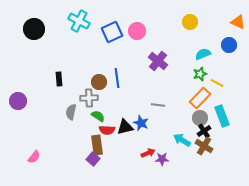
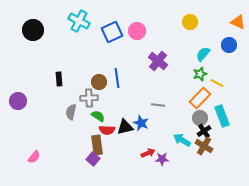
black circle: moved 1 px left, 1 px down
cyan semicircle: rotated 28 degrees counterclockwise
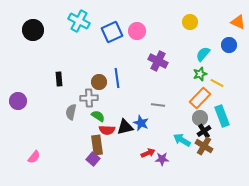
purple cross: rotated 12 degrees counterclockwise
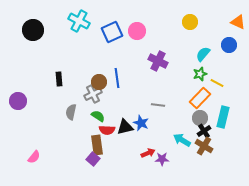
gray cross: moved 4 px right, 4 px up; rotated 24 degrees counterclockwise
cyan rectangle: moved 1 px right, 1 px down; rotated 35 degrees clockwise
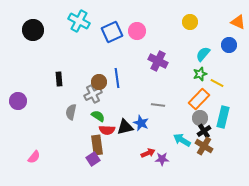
orange rectangle: moved 1 px left, 1 px down
purple square: rotated 16 degrees clockwise
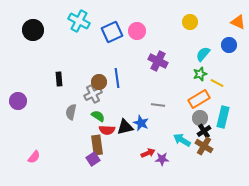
orange rectangle: rotated 15 degrees clockwise
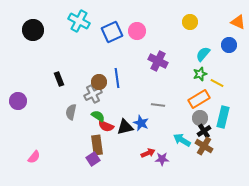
black rectangle: rotated 16 degrees counterclockwise
red semicircle: moved 1 px left, 4 px up; rotated 21 degrees clockwise
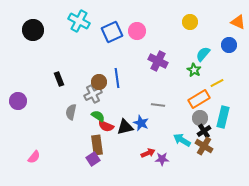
green star: moved 6 px left, 4 px up; rotated 24 degrees counterclockwise
yellow line: rotated 56 degrees counterclockwise
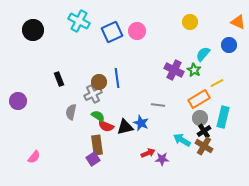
purple cross: moved 16 px right, 9 px down
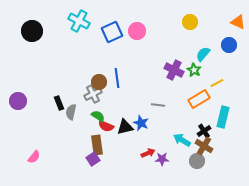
black circle: moved 1 px left, 1 px down
black rectangle: moved 24 px down
gray circle: moved 3 px left, 43 px down
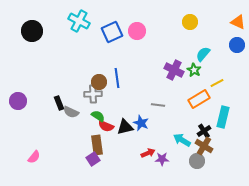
blue circle: moved 8 px right
gray cross: rotated 24 degrees clockwise
gray semicircle: rotated 77 degrees counterclockwise
